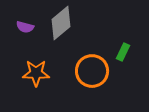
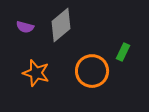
gray diamond: moved 2 px down
orange star: rotated 16 degrees clockwise
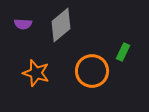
purple semicircle: moved 2 px left, 3 px up; rotated 12 degrees counterclockwise
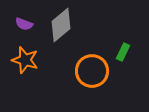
purple semicircle: moved 1 px right; rotated 18 degrees clockwise
orange star: moved 11 px left, 13 px up
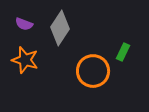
gray diamond: moved 1 px left, 3 px down; rotated 16 degrees counterclockwise
orange circle: moved 1 px right
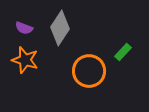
purple semicircle: moved 4 px down
green rectangle: rotated 18 degrees clockwise
orange circle: moved 4 px left
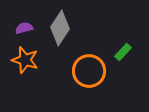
purple semicircle: rotated 144 degrees clockwise
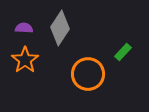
purple semicircle: rotated 18 degrees clockwise
orange star: rotated 20 degrees clockwise
orange circle: moved 1 px left, 3 px down
